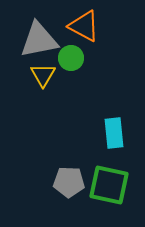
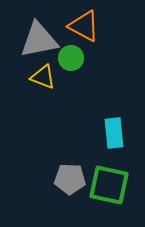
yellow triangle: moved 2 px down; rotated 40 degrees counterclockwise
gray pentagon: moved 1 px right, 3 px up
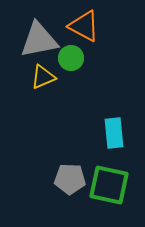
yellow triangle: rotated 44 degrees counterclockwise
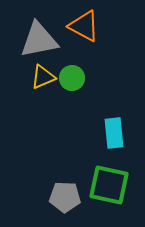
green circle: moved 1 px right, 20 px down
gray pentagon: moved 5 px left, 18 px down
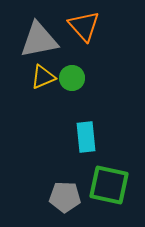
orange triangle: rotated 20 degrees clockwise
cyan rectangle: moved 28 px left, 4 px down
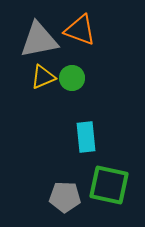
orange triangle: moved 4 px left, 4 px down; rotated 28 degrees counterclockwise
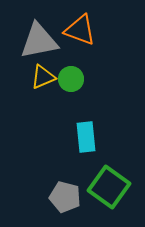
gray triangle: moved 1 px down
green circle: moved 1 px left, 1 px down
green square: moved 2 px down; rotated 24 degrees clockwise
gray pentagon: rotated 12 degrees clockwise
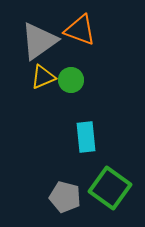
gray triangle: rotated 24 degrees counterclockwise
green circle: moved 1 px down
green square: moved 1 px right, 1 px down
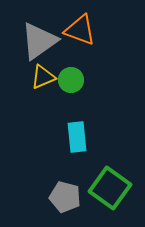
cyan rectangle: moved 9 px left
